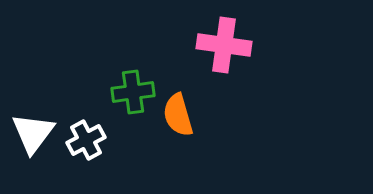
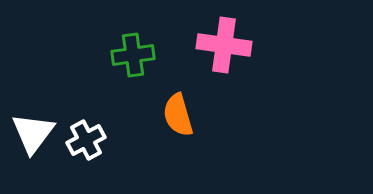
green cross: moved 37 px up
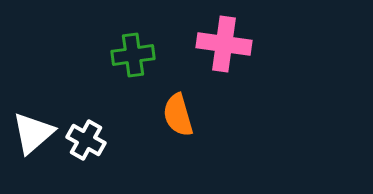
pink cross: moved 1 px up
white triangle: rotated 12 degrees clockwise
white cross: rotated 33 degrees counterclockwise
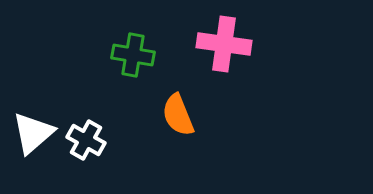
green cross: rotated 18 degrees clockwise
orange semicircle: rotated 6 degrees counterclockwise
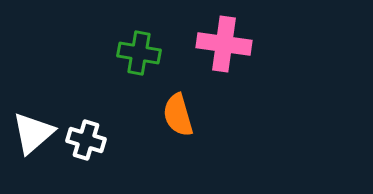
green cross: moved 6 px right, 2 px up
orange semicircle: rotated 6 degrees clockwise
white cross: rotated 12 degrees counterclockwise
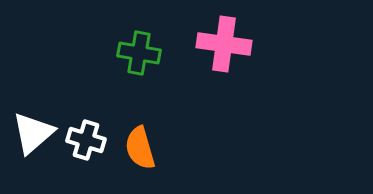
orange semicircle: moved 38 px left, 33 px down
